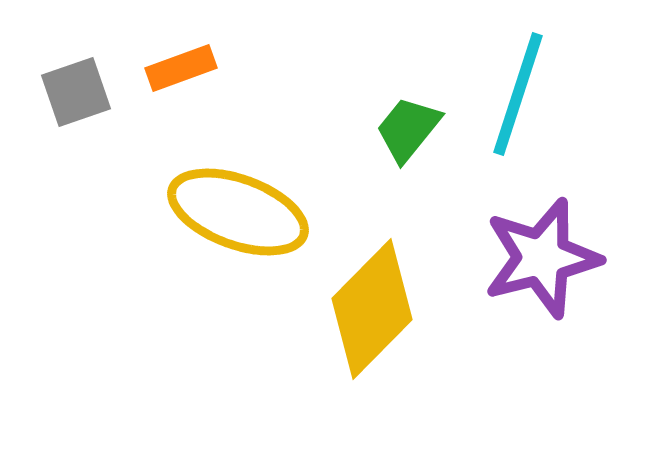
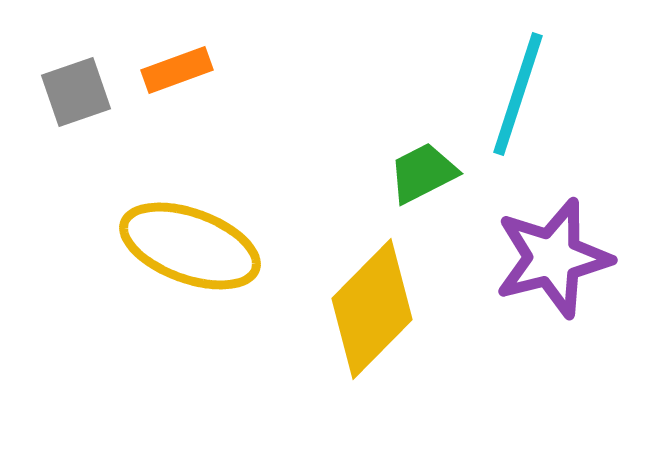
orange rectangle: moved 4 px left, 2 px down
green trapezoid: moved 15 px right, 44 px down; rotated 24 degrees clockwise
yellow ellipse: moved 48 px left, 34 px down
purple star: moved 11 px right
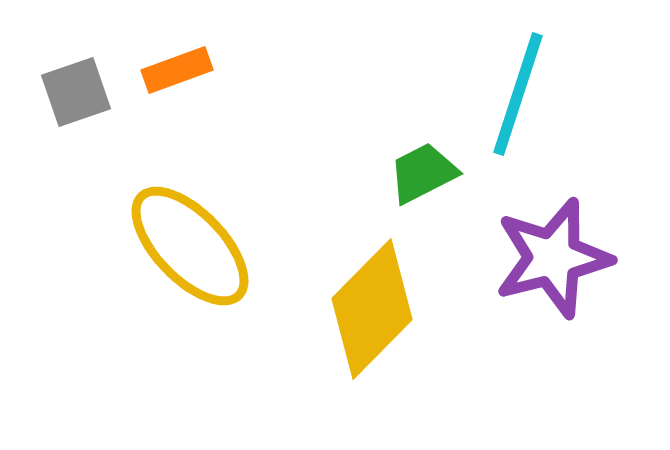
yellow ellipse: rotated 26 degrees clockwise
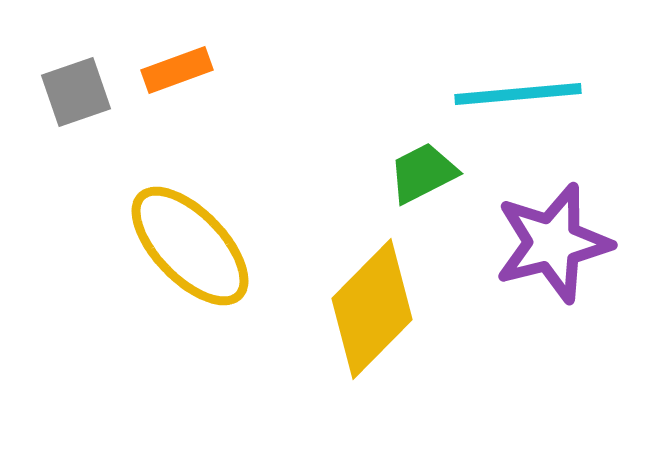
cyan line: rotated 67 degrees clockwise
purple star: moved 15 px up
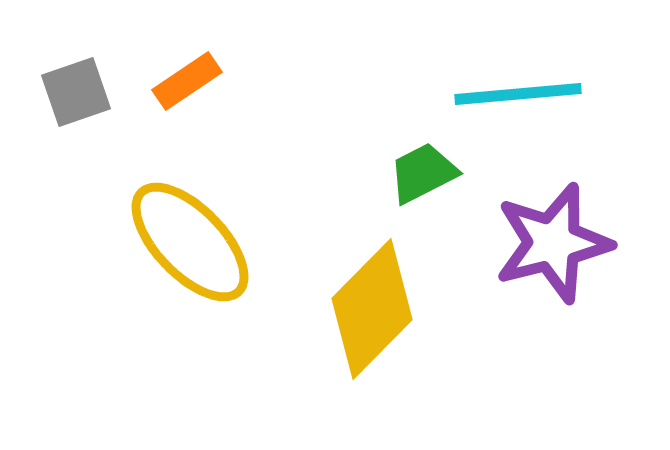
orange rectangle: moved 10 px right, 11 px down; rotated 14 degrees counterclockwise
yellow ellipse: moved 4 px up
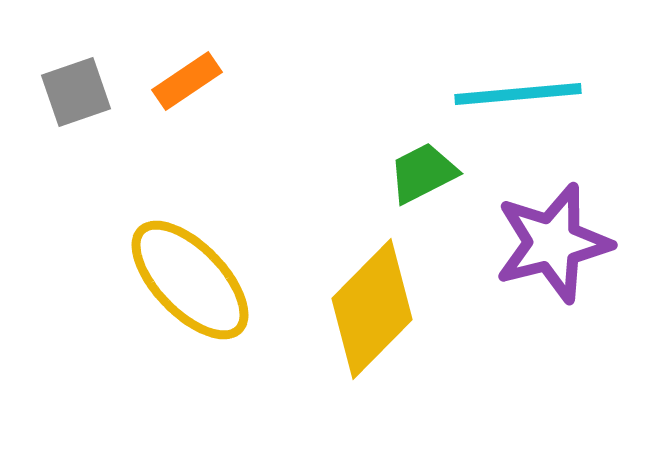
yellow ellipse: moved 38 px down
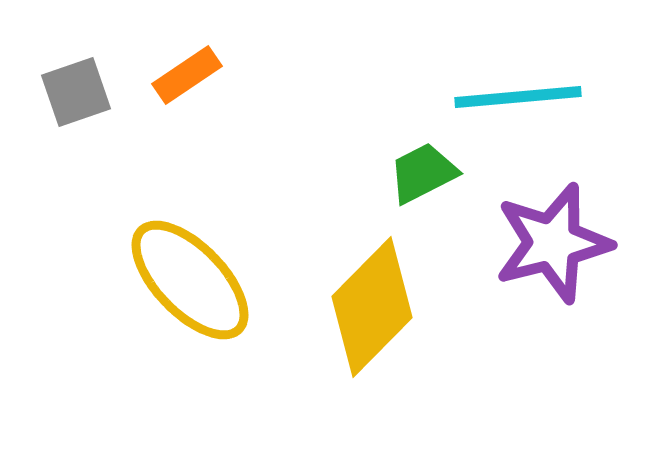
orange rectangle: moved 6 px up
cyan line: moved 3 px down
yellow diamond: moved 2 px up
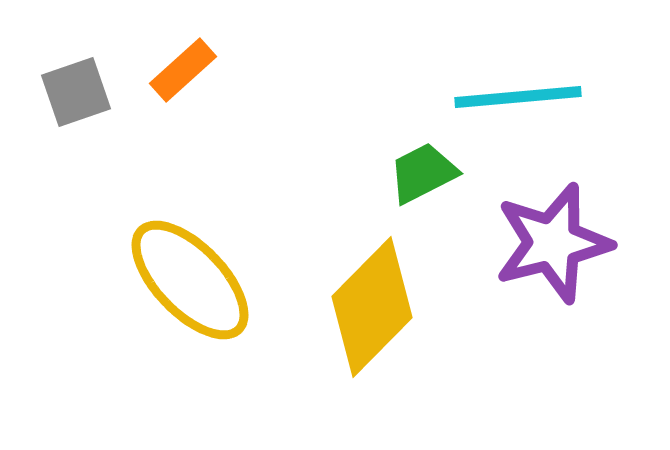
orange rectangle: moved 4 px left, 5 px up; rotated 8 degrees counterclockwise
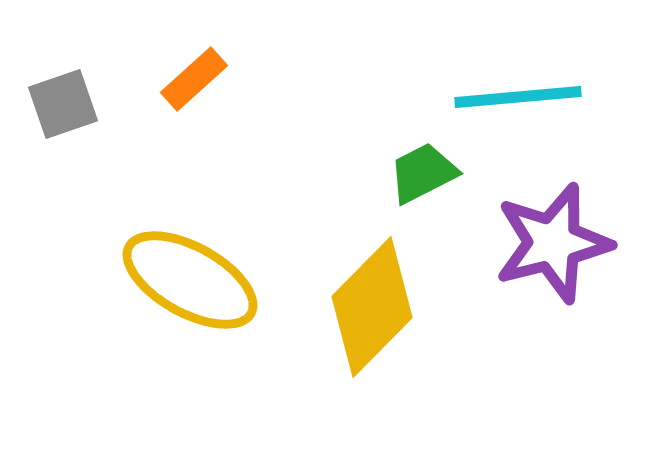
orange rectangle: moved 11 px right, 9 px down
gray square: moved 13 px left, 12 px down
yellow ellipse: rotated 17 degrees counterclockwise
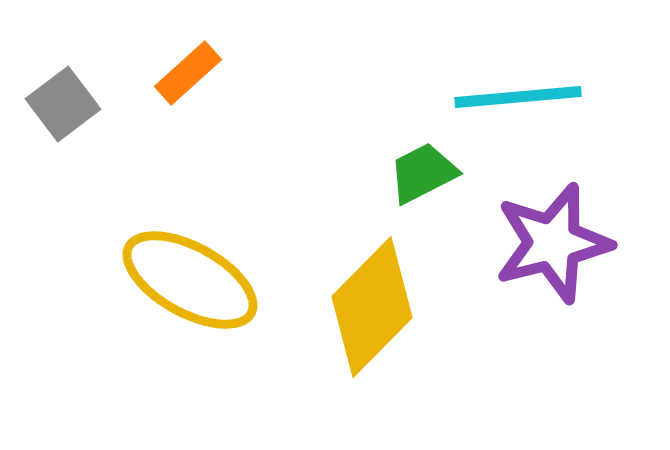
orange rectangle: moved 6 px left, 6 px up
gray square: rotated 18 degrees counterclockwise
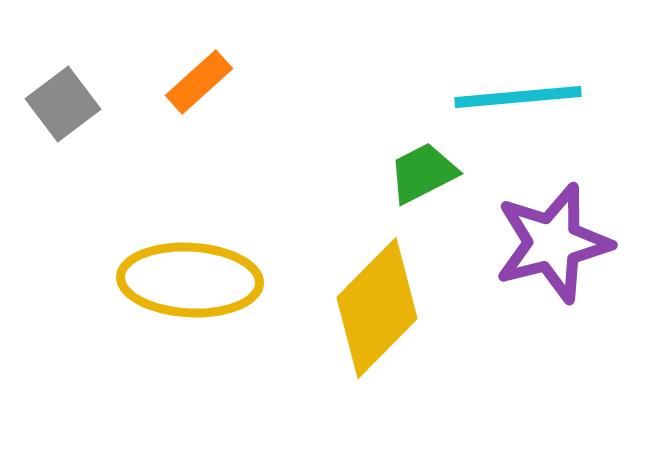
orange rectangle: moved 11 px right, 9 px down
yellow ellipse: rotated 26 degrees counterclockwise
yellow diamond: moved 5 px right, 1 px down
